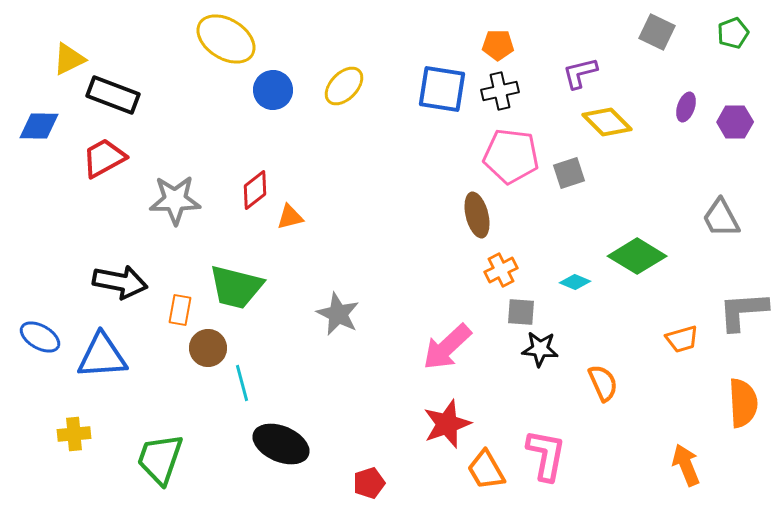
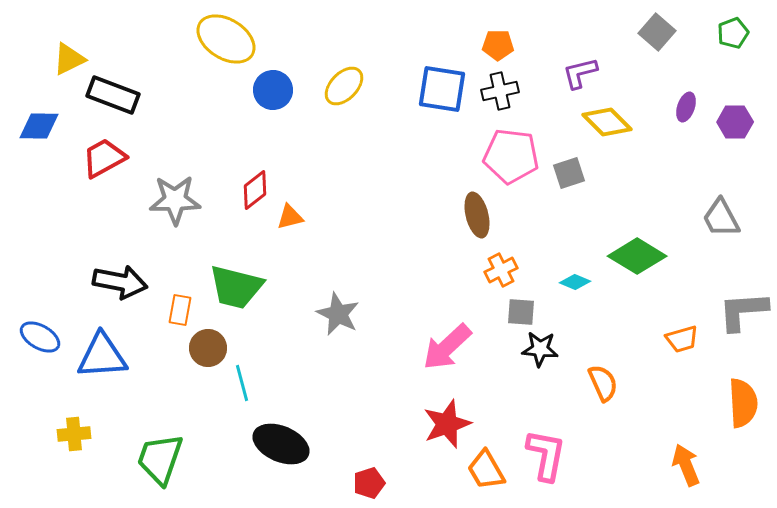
gray square at (657, 32): rotated 15 degrees clockwise
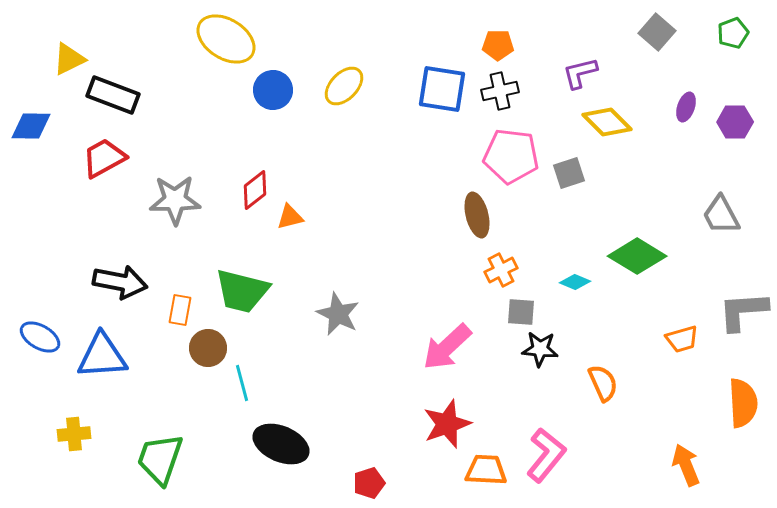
blue diamond at (39, 126): moved 8 px left
gray trapezoid at (721, 218): moved 3 px up
green trapezoid at (236, 287): moved 6 px right, 4 px down
pink L-shape at (546, 455): rotated 28 degrees clockwise
orange trapezoid at (486, 470): rotated 123 degrees clockwise
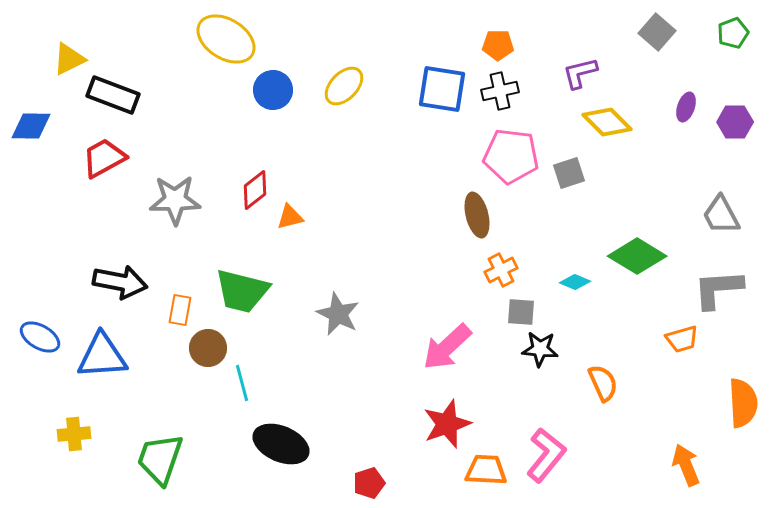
gray L-shape at (743, 311): moved 25 px left, 22 px up
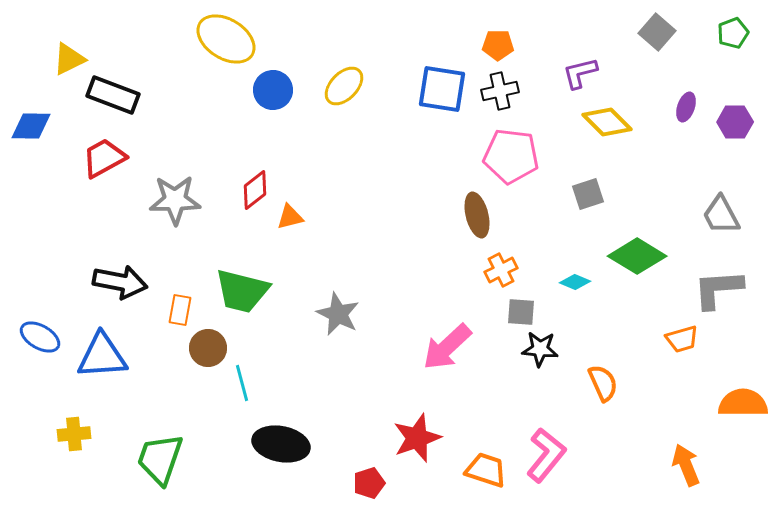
gray square at (569, 173): moved 19 px right, 21 px down
orange semicircle at (743, 403): rotated 87 degrees counterclockwise
red star at (447, 424): moved 30 px left, 14 px down
black ellipse at (281, 444): rotated 12 degrees counterclockwise
orange trapezoid at (486, 470): rotated 15 degrees clockwise
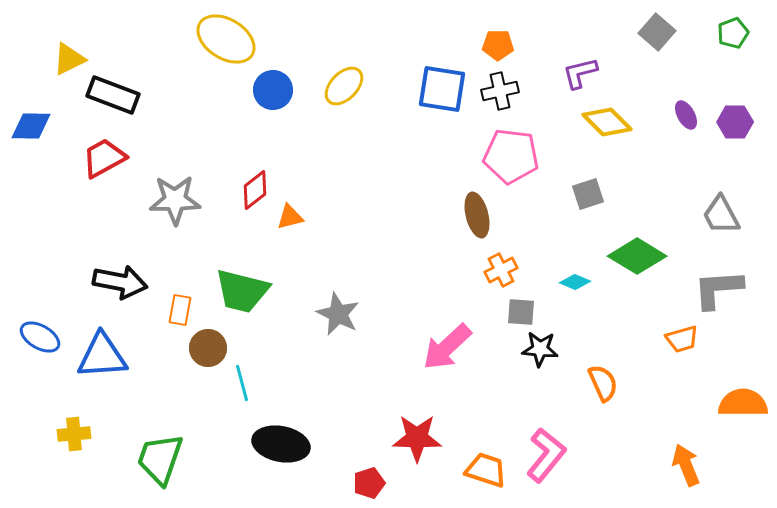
purple ellipse at (686, 107): moved 8 px down; rotated 48 degrees counterclockwise
red star at (417, 438): rotated 21 degrees clockwise
